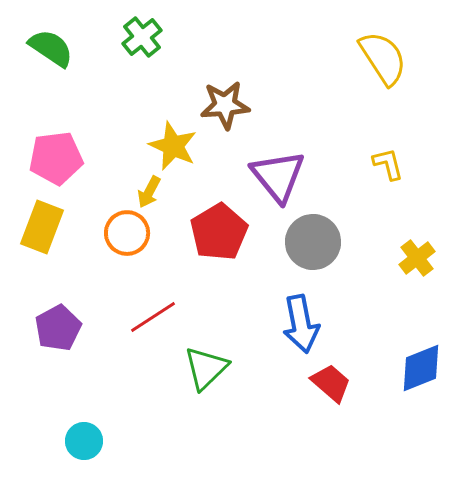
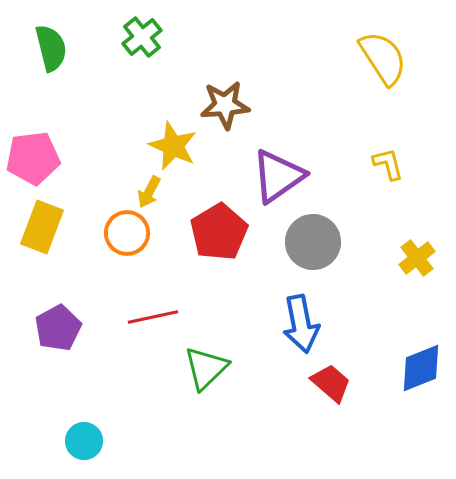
green semicircle: rotated 42 degrees clockwise
pink pentagon: moved 23 px left
purple triangle: rotated 34 degrees clockwise
red line: rotated 21 degrees clockwise
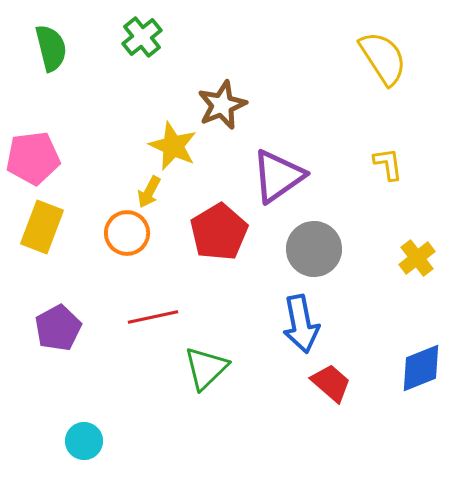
brown star: moved 3 px left; rotated 18 degrees counterclockwise
yellow L-shape: rotated 6 degrees clockwise
gray circle: moved 1 px right, 7 px down
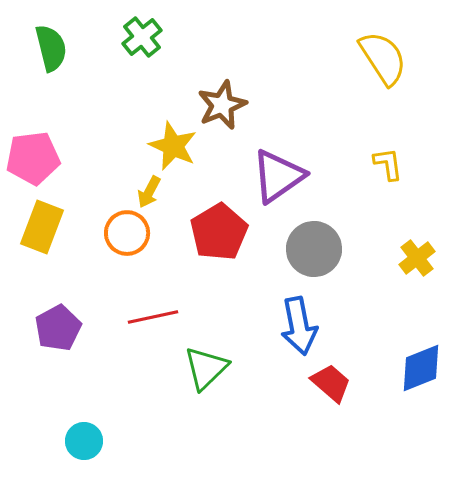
blue arrow: moved 2 px left, 2 px down
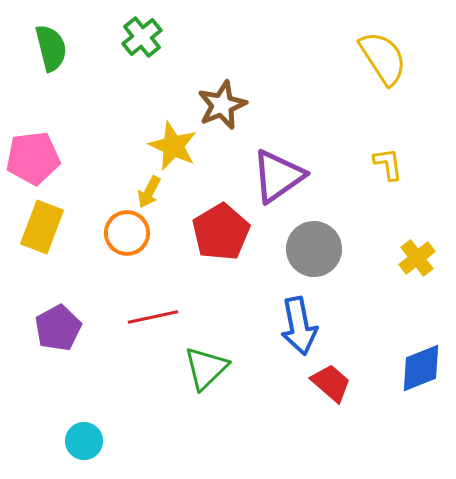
red pentagon: moved 2 px right
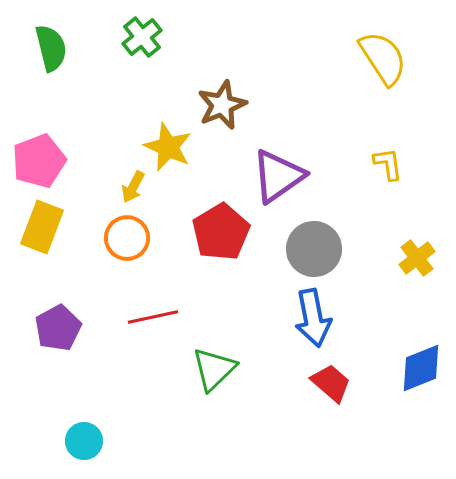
yellow star: moved 5 px left, 1 px down
pink pentagon: moved 6 px right, 3 px down; rotated 14 degrees counterclockwise
yellow arrow: moved 16 px left, 5 px up
orange circle: moved 5 px down
blue arrow: moved 14 px right, 8 px up
green triangle: moved 8 px right, 1 px down
